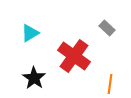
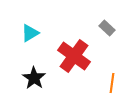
orange line: moved 2 px right, 1 px up
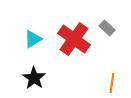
cyan triangle: moved 3 px right, 6 px down
red cross: moved 17 px up
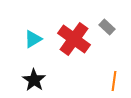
gray rectangle: moved 1 px up
black star: moved 2 px down
orange line: moved 2 px right, 2 px up
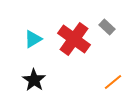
orange line: moved 1 px left, 1 px down; rotated 42 degrees clockwise
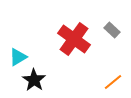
gray rectangle: moved 5 px right, 3 px down
cyan triangle: moved 15 px left, 18 px down
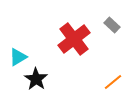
gray rectangle: moved 5 px up
red cross: rotated 16 degrees clockwise
black star: moved 2 px right, 1 px up
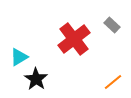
cyan triangle: moved 1 px right
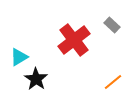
red cross: moved 1 px down
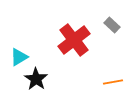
orange line: rotated 30 degrees clockwise
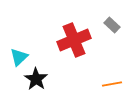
red cross: rotated 16 degrees clockwise
cyan triangle: rotated 12 degrees counterclockwise
orange line: moved 1 px left, 2 px down
